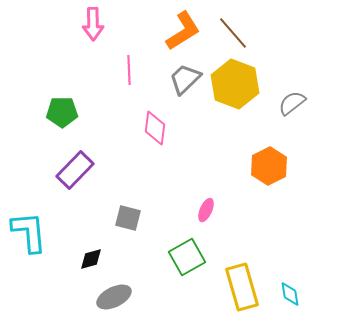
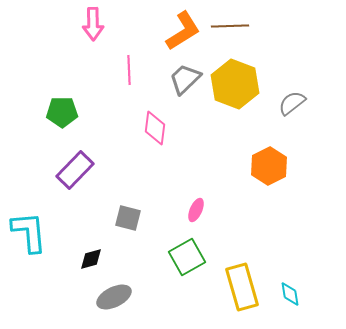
brown line: moved 3 px left, 7 px up; rotated 51 degrees counterclockwise
pink ellipse: moved 10 px left
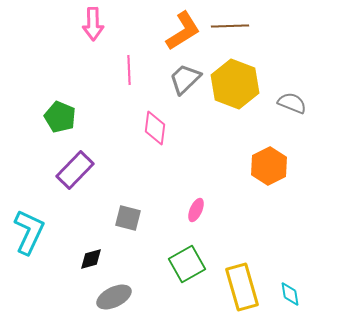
gray semicircle: rotated 60 degrees clockwise
green pentagon: moved 2 px left, 5 px down; rotated 24 degrees clockwise
cyan L-shape: rotated 30 degrees clockwise
green square: moved 7 px down
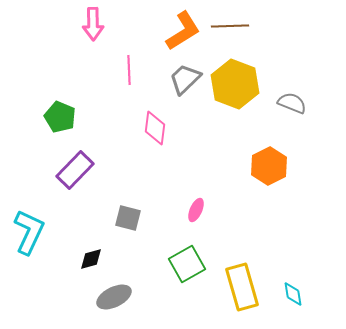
cyan diamond: moved 3 px right
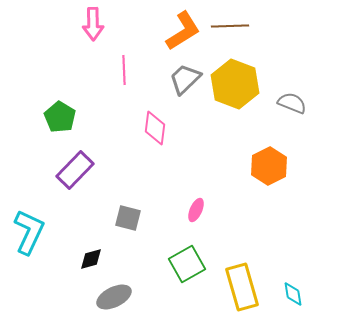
pink line: moved 5 px left
green pentagon: rotated 8 degrees clockwise
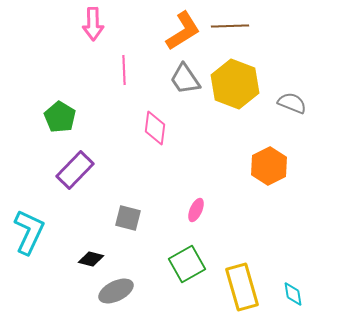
gray trapezoid: rotated 80 degrees counterclockwise
black diamond: rotated 30 degrees clockwise
gray ellipse: moved 2 px right, 6 px up
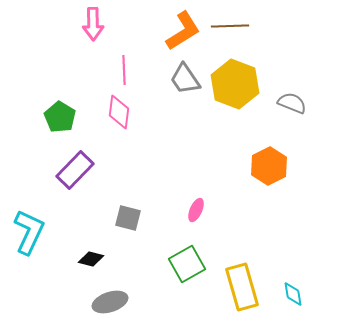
pink diamond: moved 36 px left, 16 px up
gray ellipse: moved 6 px left, 11 px down; rotated 8 degrees clockwise
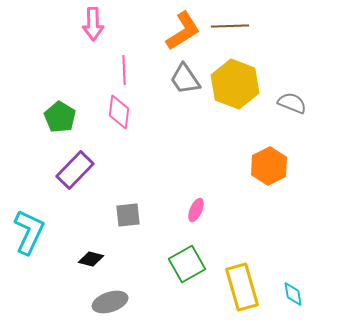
gray square: moved 3 px up; rotated 20 degrees counterclockwise
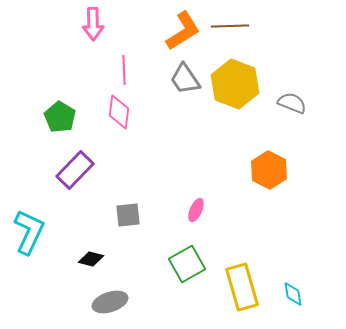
orange hexagon: moved 4 px down; rotated 6 degrees counterclockwise
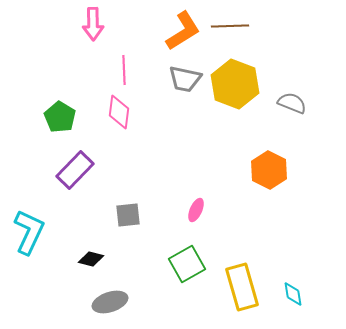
gray trapezoid: rotated 44 degrees counterclockwise
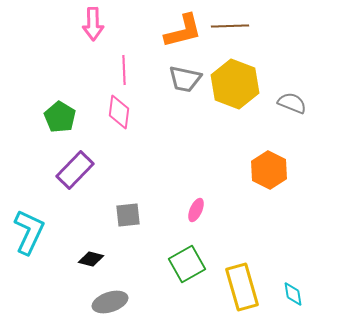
orange L-shape: rotated 18 degrees clockwise
